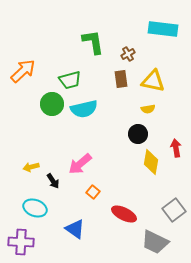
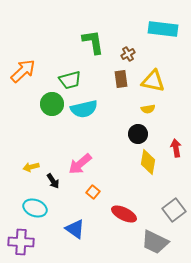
yellow diamond: moved 3 px left
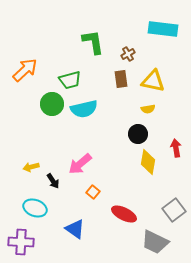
orange arrow: moved 2 px right, 1 px up
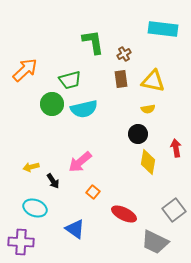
brown cross: moved 4 px left
pink arrow: moved 2 px up
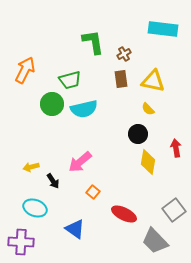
orange arrow: rotated 20 degrees counterclockwise
yellow semicircle: rotated 56 degrees clockwise
gray trapezoid: moved 1 px up; rotated 20 degrees clockwise
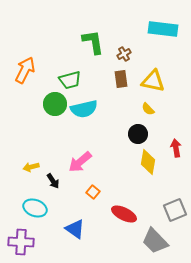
green circle: moved 3 px right
gray square: moved 1 px right; rotated 15 degrees clockwise
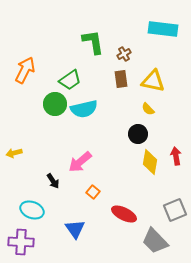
green trapezoid: rotated 20 degrees counterclockwise
red arrow: moved 8 px down
yellow diamond: moved 2 px right
yellow arrow: moved 17 px left, 14 px up
cyan ellipse: moved 3 px left, 2 px down
blue triangle: rotated 20 degrees clockwise
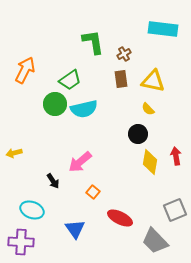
red ellipse: moved 4 px left, 4 px down
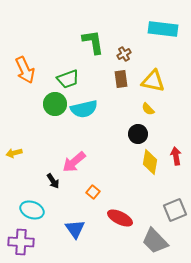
orange arrow: rotated 128 degrees clockwise
green trapezoid: moved 2 px left, 1 px up; rotated 15 degrees clockwise
pink arrow: moved 6 px left
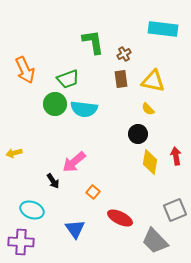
cyan semicircle: rotated 20 degrees clockwise
